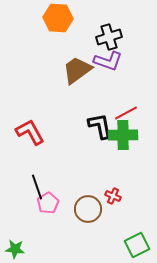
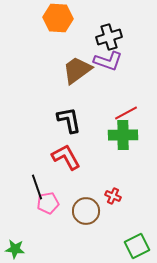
black L-shape: moved 31 px left, 6 px up
red L-shape: moved 36 px right, 25 px down
pink pentagon: rotated 20 degrees clockwise
brown circle: moved 2 px left, 2 px down
green square: moved 1 px down
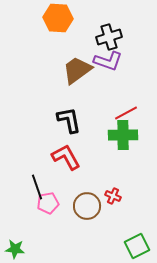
brown circle: moved 1 px right, 5 px up
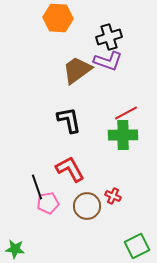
red L-shape: moved 4 px right, 12 px down
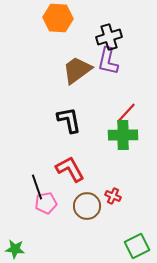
purple L-shape: rotated 84 degrees clockwise
red line: rotated 20 degrees counterclockwise
pink pentagon: moved 2 px left
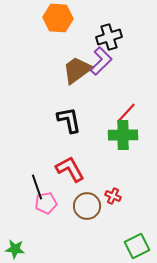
purple L-shape: moved 7 px left; rotated 148 degrees counterclockwise
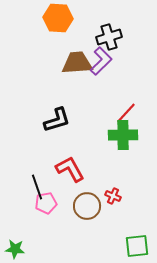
brown trapezoid: moved 7 px up; rotated 32 degrees clockwise
black L-shape: moved 12 px left; rotated 84 degrees clockwise
green square: rotated 20 degrees clockwise
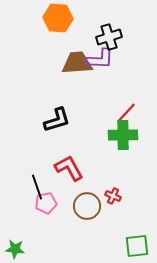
purple L-shape: moved 1 px left, 2 px up; rotated 48 degrees clockwise
red L-shape: moved 1 px left, 1 px up
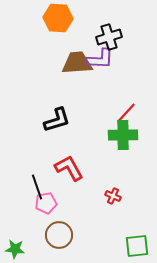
brown circle: moved 28 px left, 29 px down
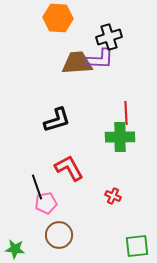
red line: rotated 45 degrees counterclockwise
green cross: moved 3 px left, 2 px down
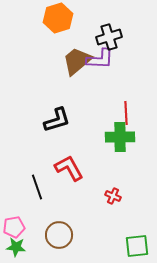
orange hexagon: rotated 20 degrees counterclockwise
brown trapezoid: moved 2 px up; rotated 36 degrees counterclockwise
pink pentagon: moved 32 px left, 24 px down
green star: moved 1 px right, 2 px up
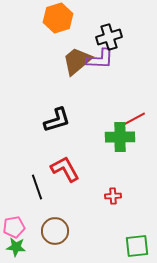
red line: moved 8 px right, 6 px down; rotated 65 degrees clockwise
red L-shape: moved 4 px left, 1 px down
red cross: rotated 28 degrees counterclockwise
brown circle: moved 4 px left, 4 px up
